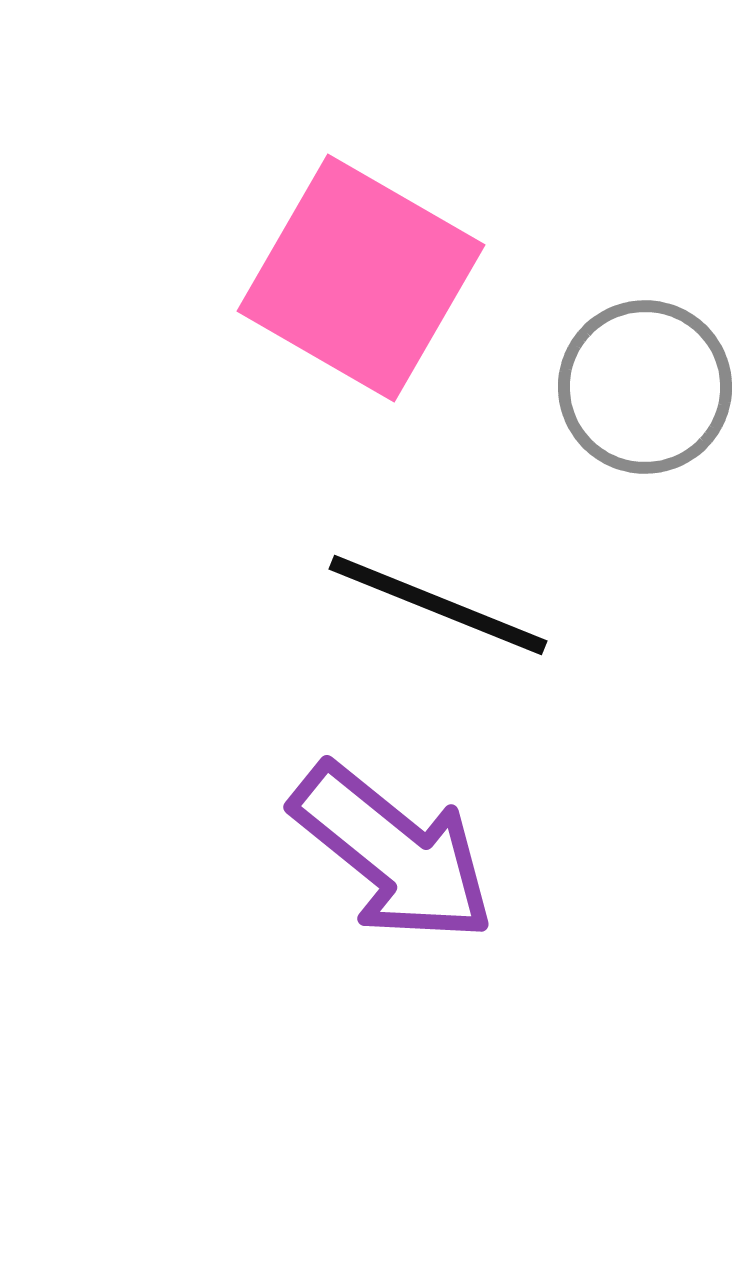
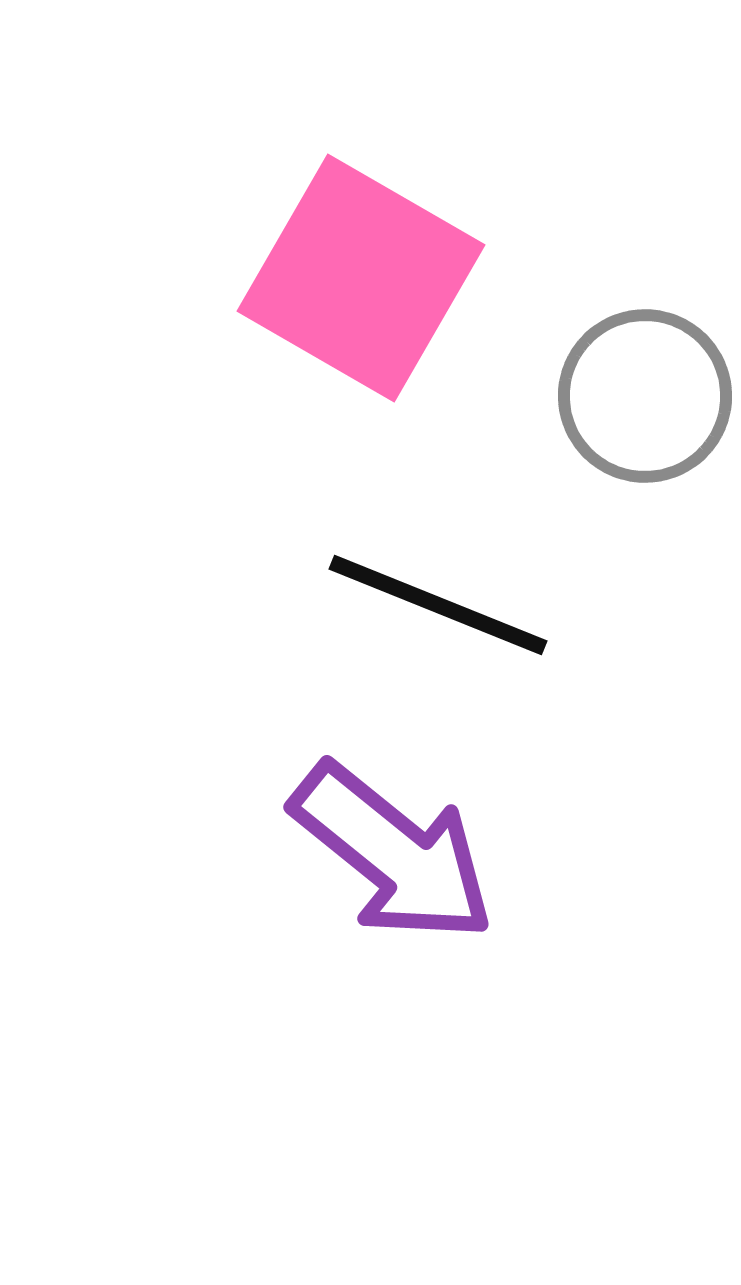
gray circle: moved 9 px down
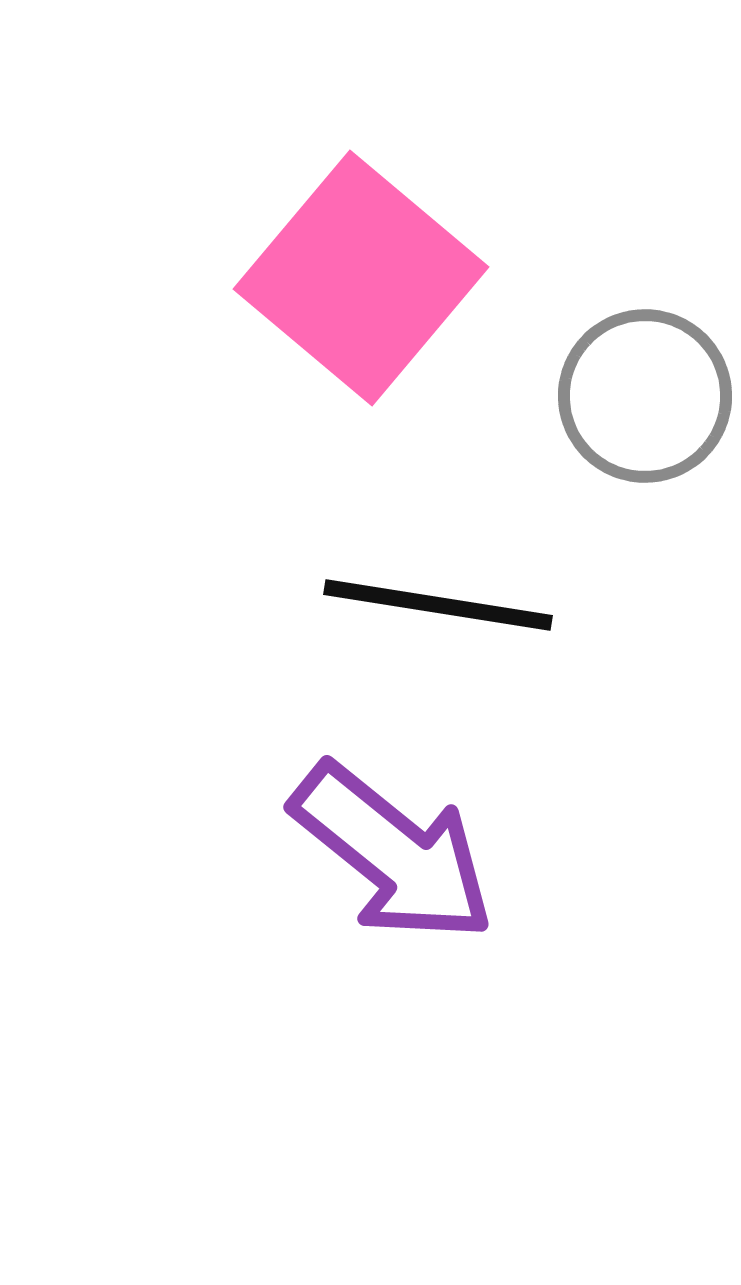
pink square: rotated 10 degrees clockwise
black line: rotated 13 degrees counterclockwise
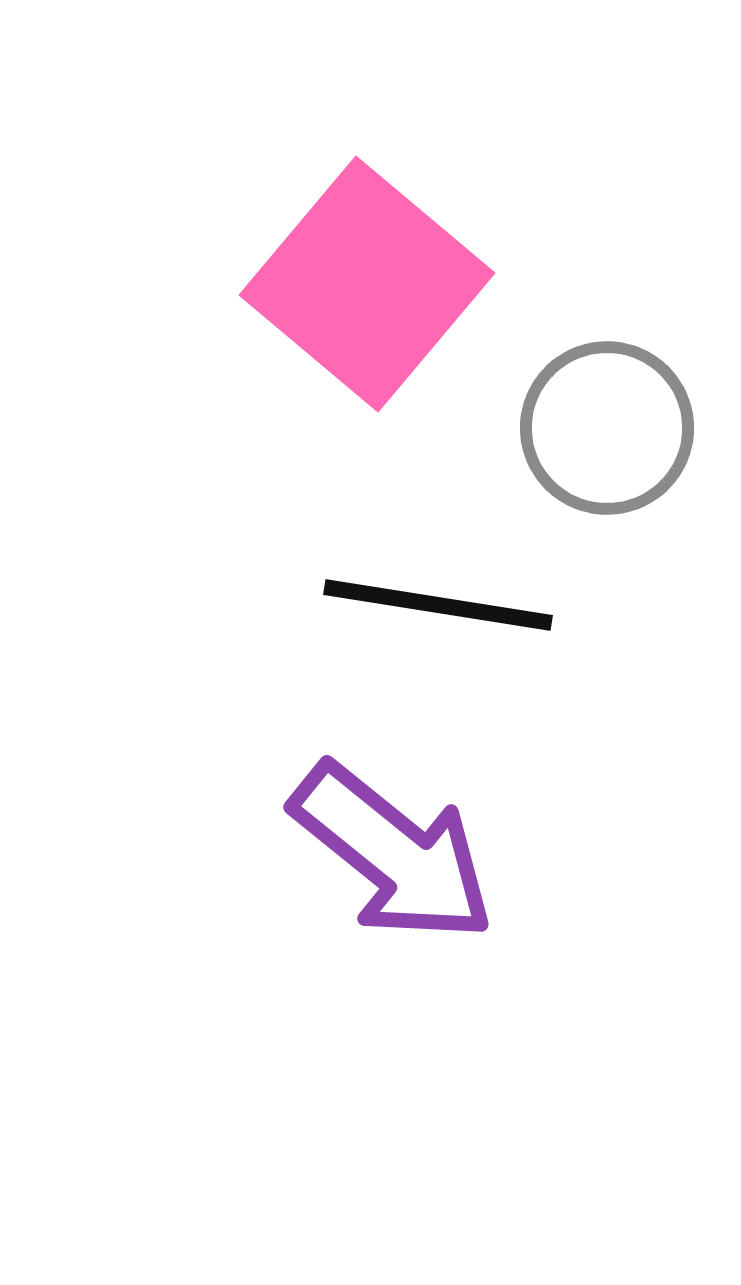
pink square: moved 6 px right, 6 px down
gray circle: moved 38 px left, 32 px down
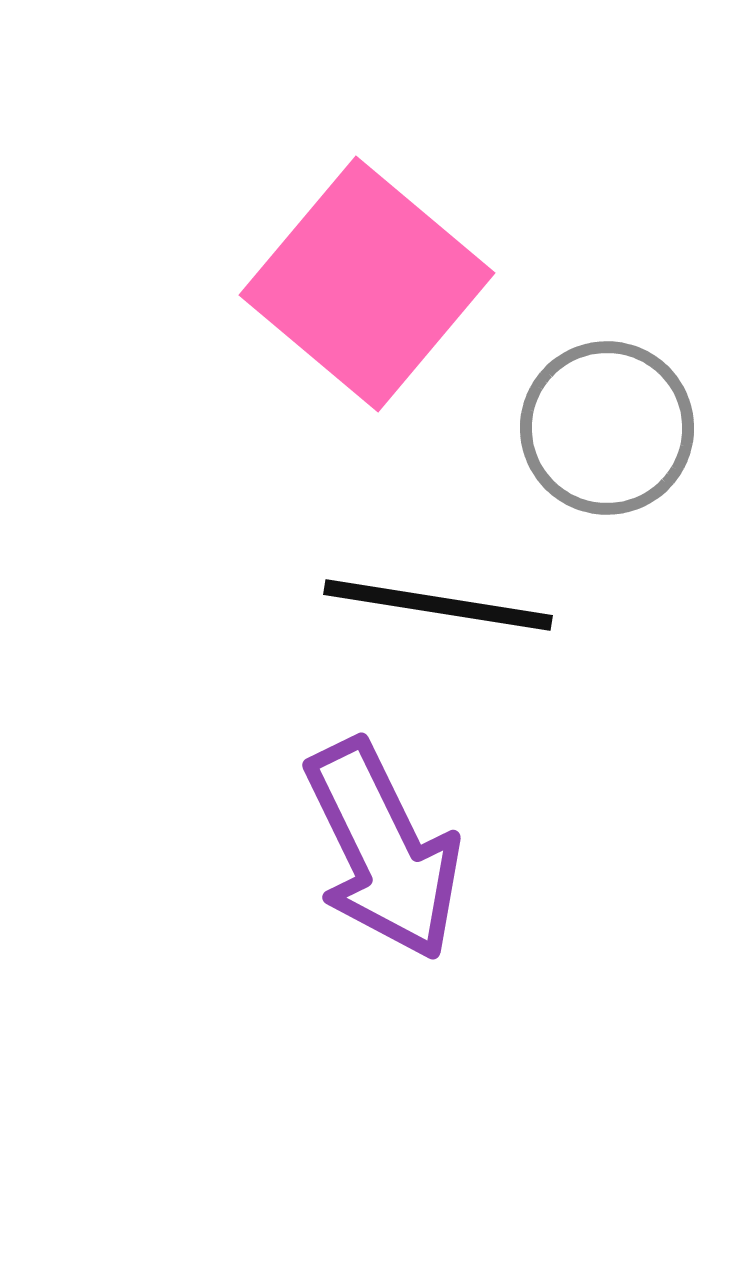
purple arrow: moved 10 px left, 3 px up; rotated 25 degrees clockwise
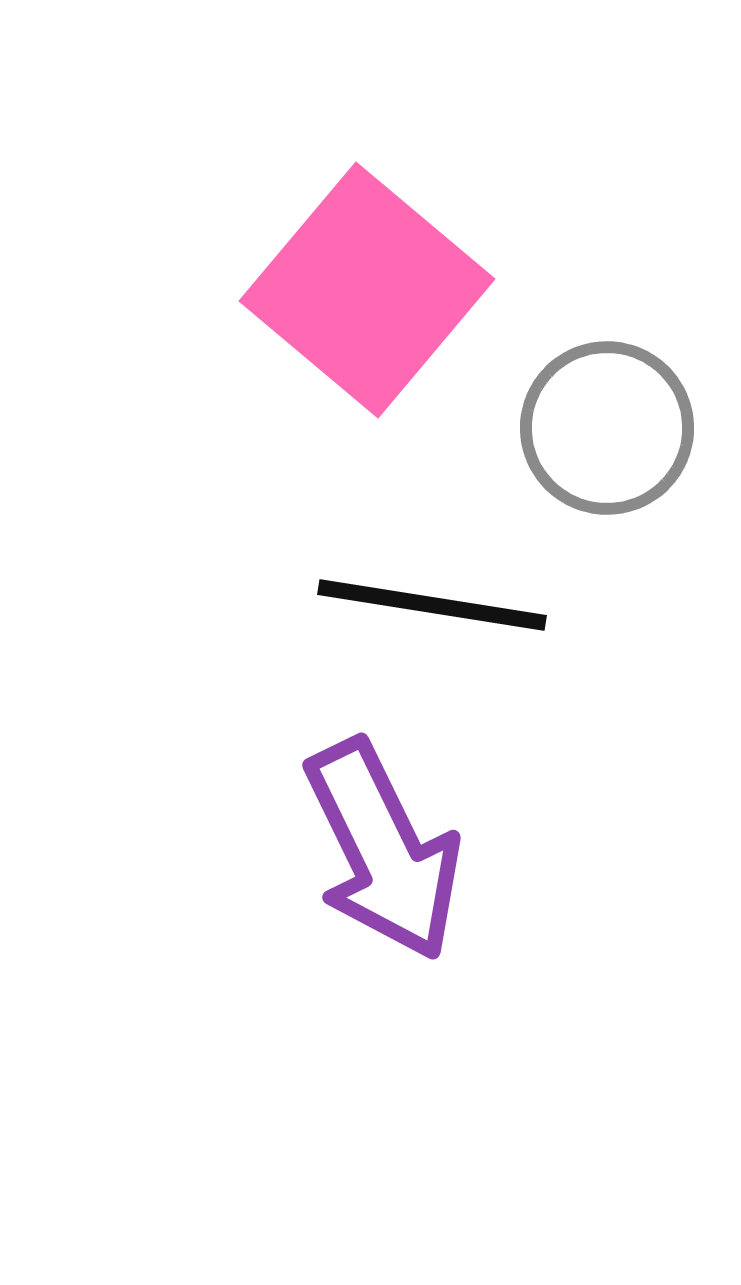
pink square: moved 6 px down
black line: moved 6 px left
